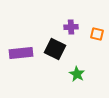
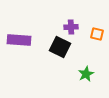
black square: moved 5 px right, 2 px up
purple rectangle: moved 2 px left, 13 px up; rotated 10 degrees clockwise
green star: moved 9 px right; rotated 14 degrees clockwise
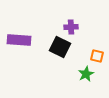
orange square: moved 22 px down
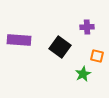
purple cross: moved 16 px right
black square: rotated 10 degrees clockwise
green star: moved 3 px left
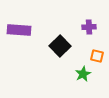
purple cross: moved 2 px right
purple rectangle: moved 10 px up
black square: moved 1 px up; rotated 10 degrees clockwise
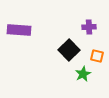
black square: moved 9 px right, 4 px down
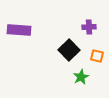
green star: moved 2 px left, 3 px down
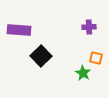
black square: moved 28 px left, 6 px down
orange square: moved 1 px left, 2 px down
green star: moved 2 px right, 4 px up; rotated 14 degrees counterclockwise
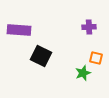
black square: rotated 20 degrees counterclockwise
green star: rotated 21 degrees clockwise
